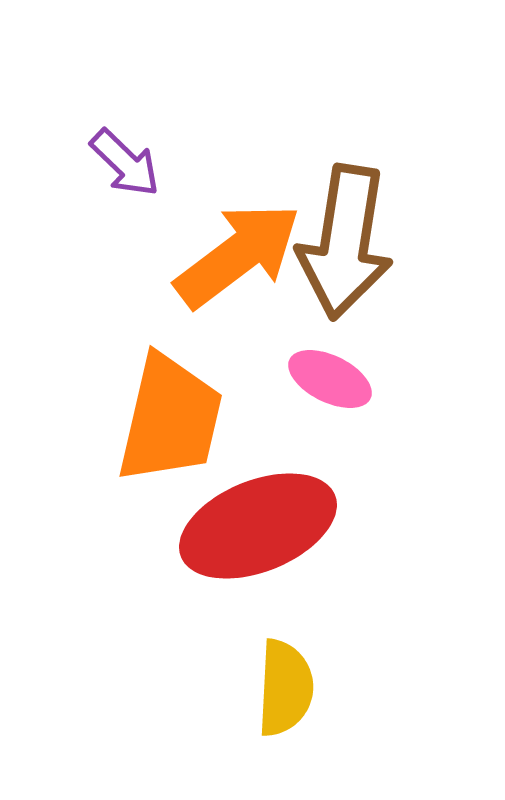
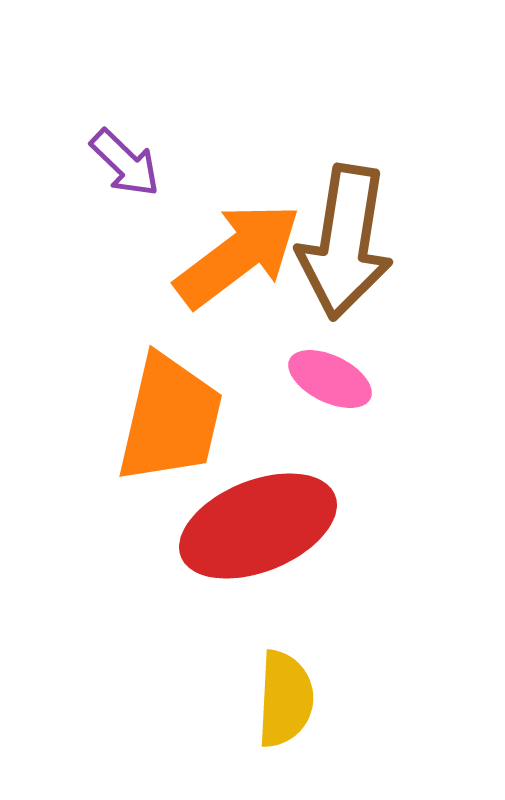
yellow semicircle: moved 11 px down
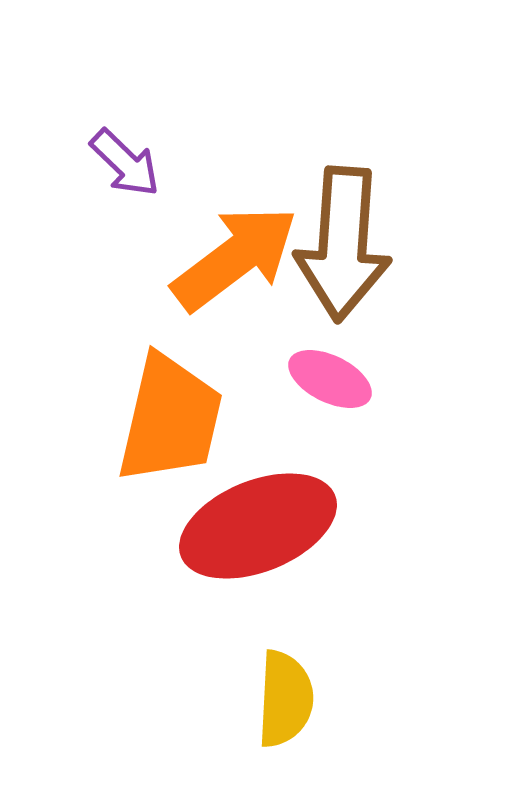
brown arrow: moved 2 px left, 2 px down; rotated 5 degrees counterclockwise
orange arrow: moved 3 px left, 3 px down
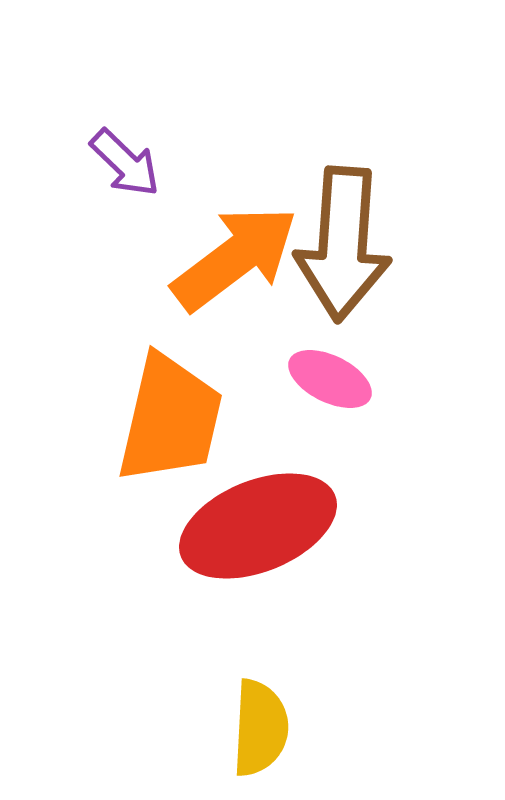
yellow semicircle: moved 25 px left, 29 px down
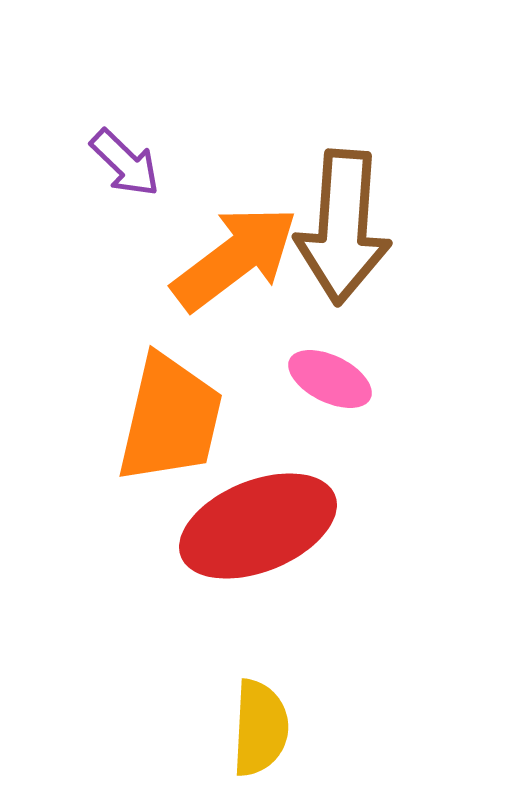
brown arrow: moved 17 px up
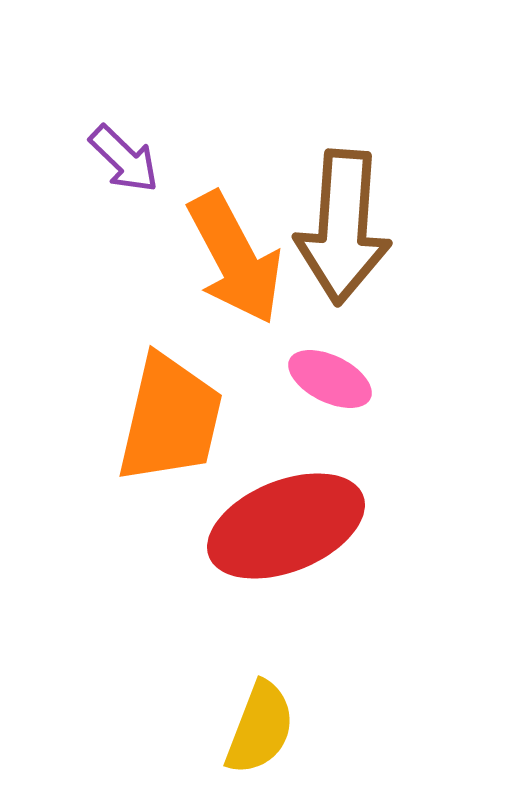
purple arrow: moved 1 px left, 4 px up
orange arrow: rotated 99 degrees clockwise
red ellipse: moved 28 px right
yellow semicircle: rotated 18 degrees clockwise
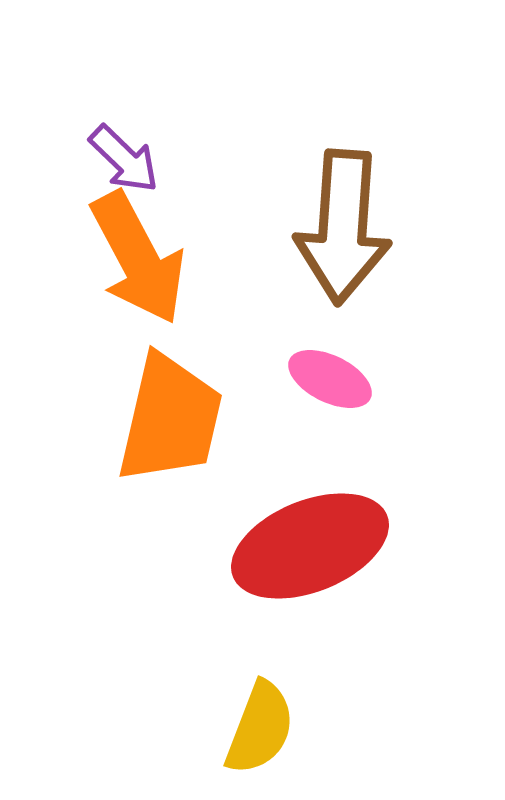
orange arrow: moved 97 px left
red ellipse: moved 24 px right, 20 px down
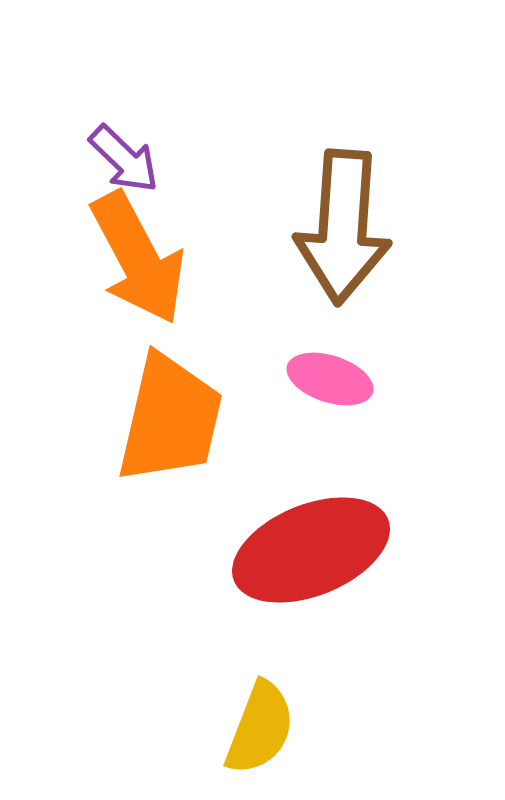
pink ellipse: rotated 8 degrees counterclockwise
red ellipse: moved 1 px right, 4 px down
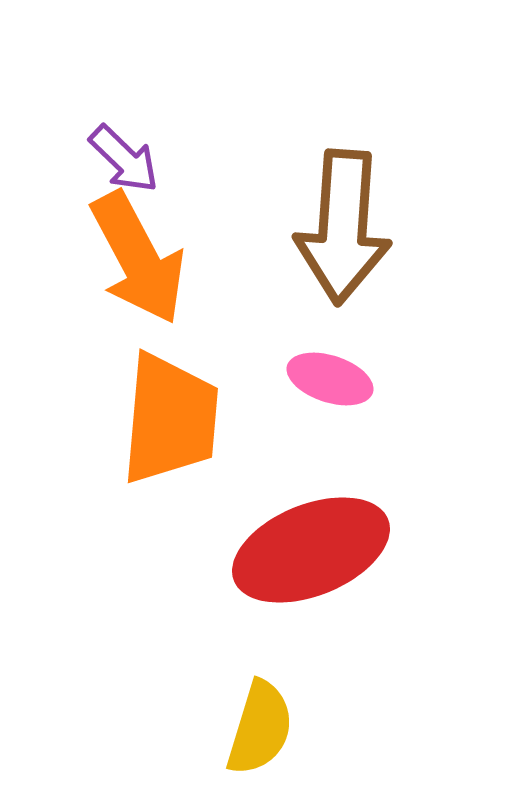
orange trapezoid: rotated 8 degrees counterclockwise
yellow semicircle: rotated 4 degrees counterclockwise
